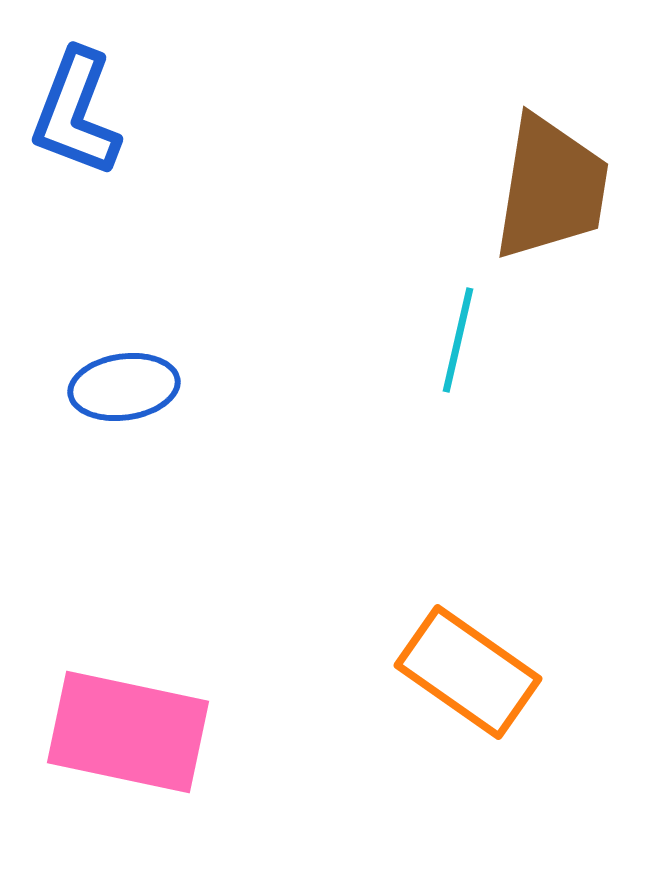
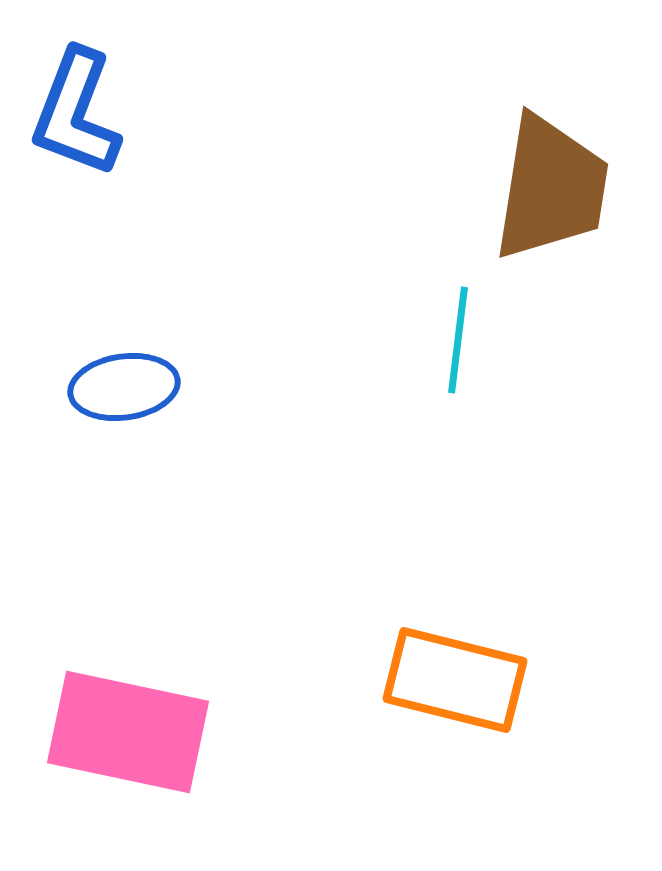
cyan line: rotated 6 degrees counterclockwise
orange rectangle: moved 13 px left, 8 px down; rotated 21 degrees counterclockwise
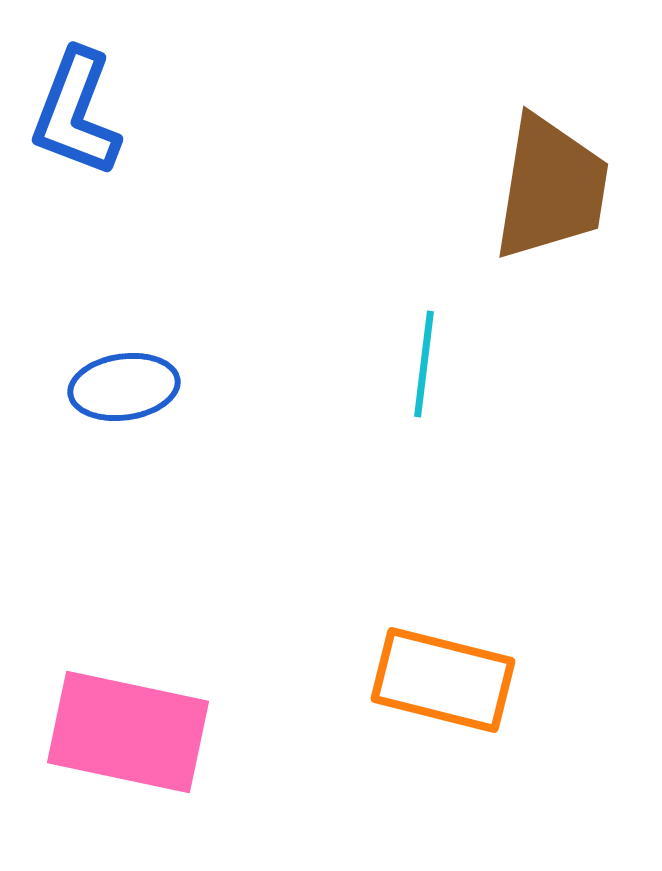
cyan line: moved 34 px left, 24 px down
orange rectangle: moved 12 px left
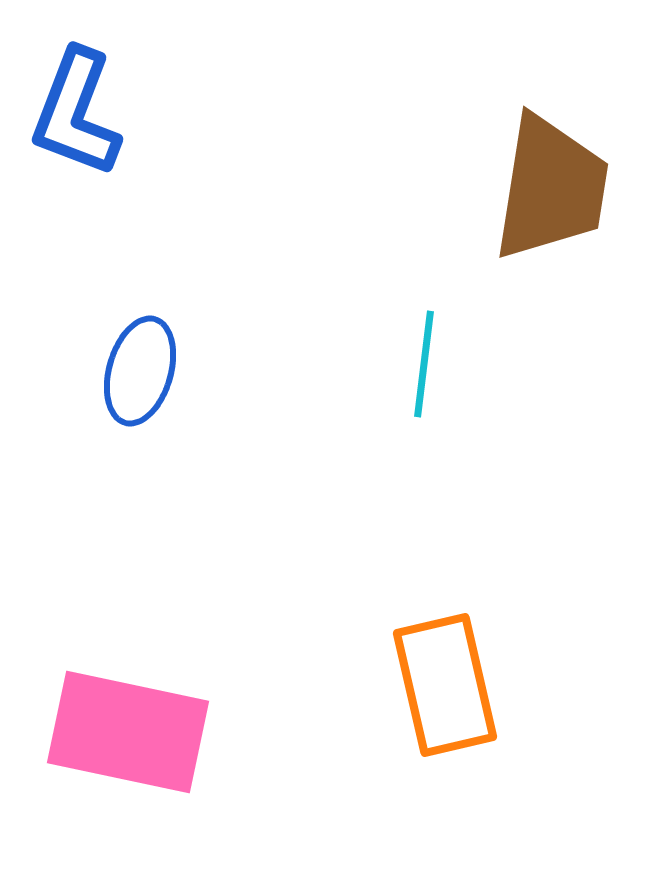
blue ellipse: moved 16 px right, 16 px up; rotated 66 degrees counterclockwise
orange rectangle: moved 2 px right, 5 px down; rotated 63 degrees clockwise
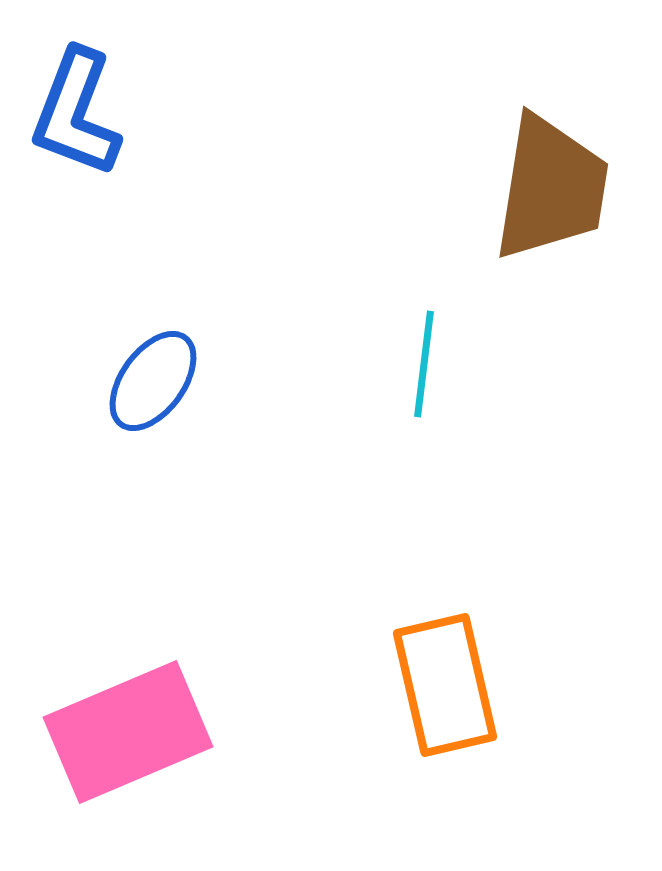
blue ellipse: moved 13 px right, 10 px down; rotated 20 degrees clockwise
pink rectangle: rotated 35 degrees counterclockwise
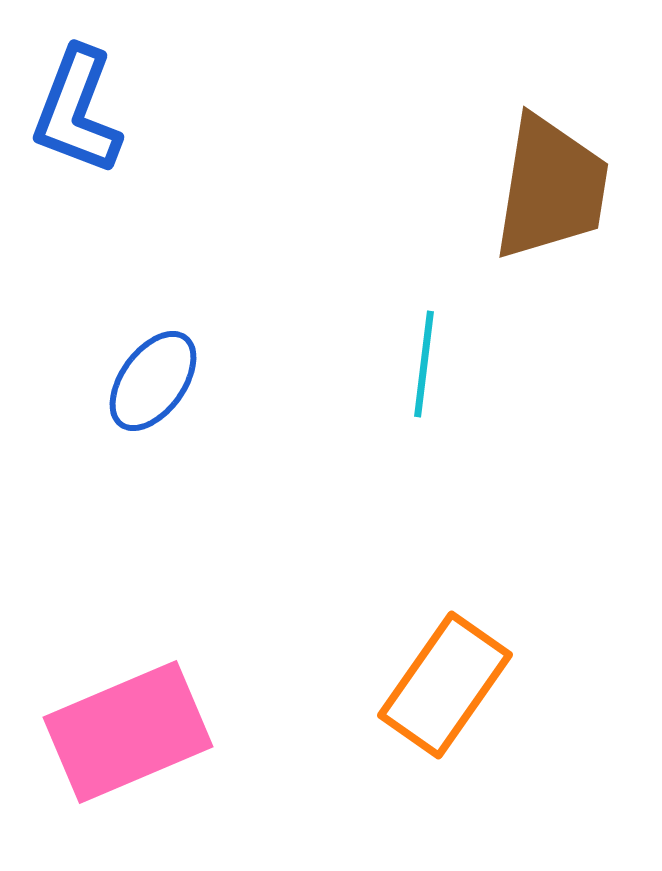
blue L-shape: moved 1 px right, 2 px up
orange rectangle: rotated 48 degrees clockwise
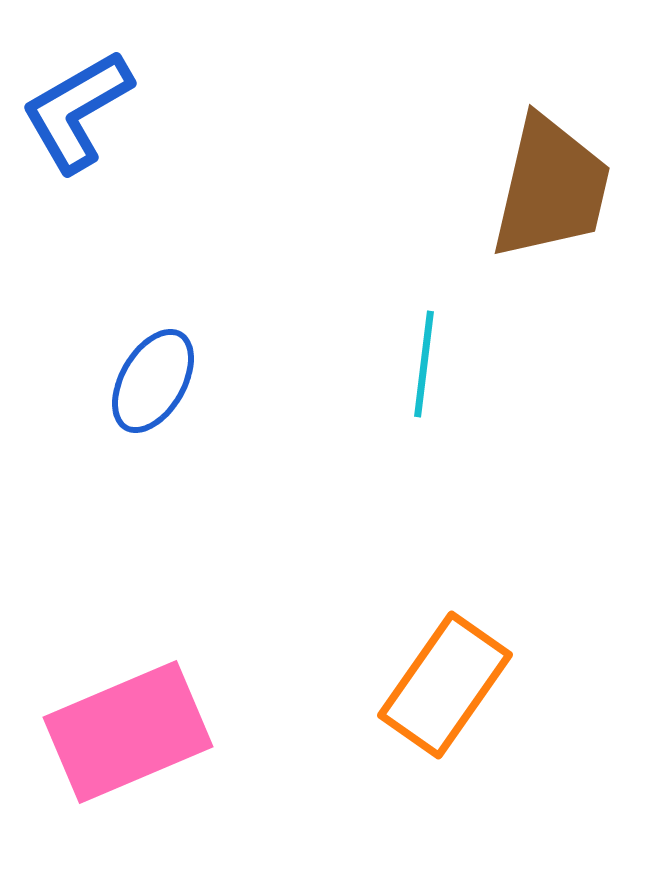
blue L-shape: rotated 39 degrees clockwise
brown trapezoid: rotated 4 degrees clockwise
blue ellipse: rotated 6 degrees counterclockwise
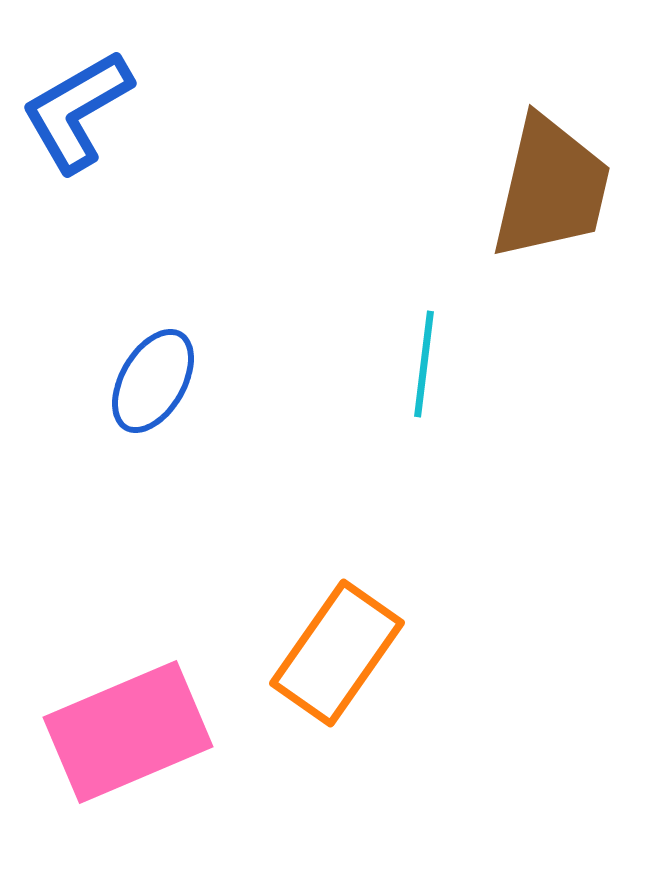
orange rectangle: moved 108 px left, 32 px up
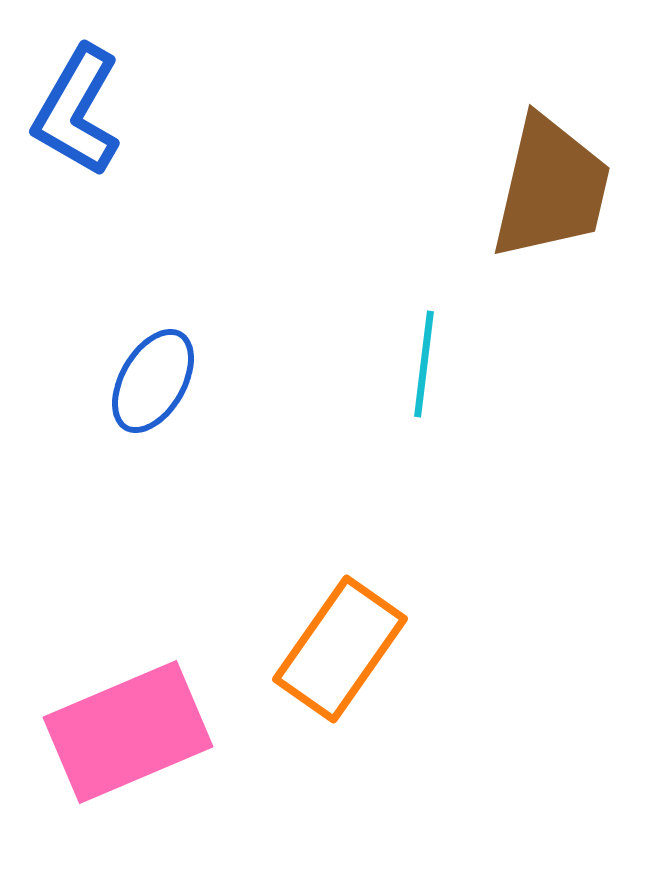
blue L-shape: rotated 30 degrees counterclockwise
orange rectangle: moved 3 px right, 4 px up
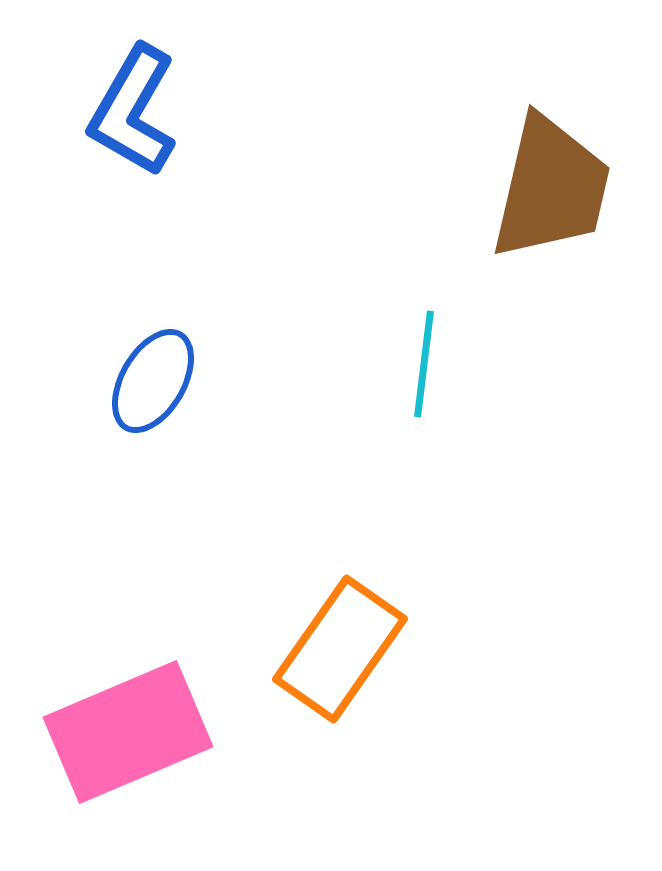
blue L-shape: moved 56 px right
